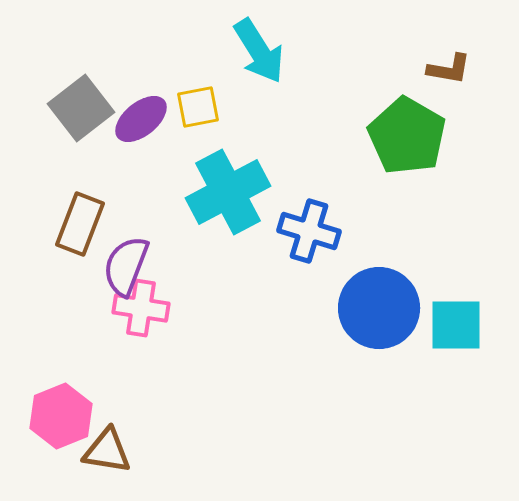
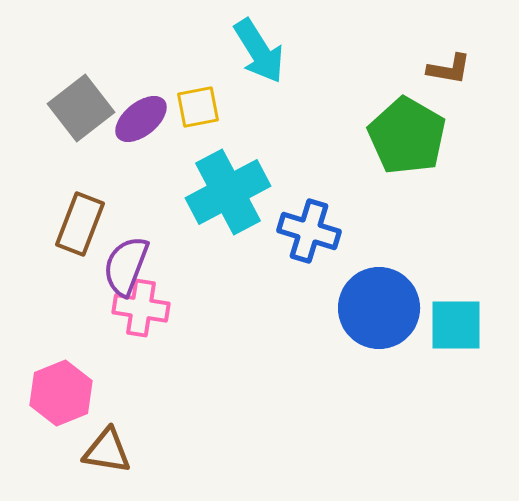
pink hexagon: moved 23 px up
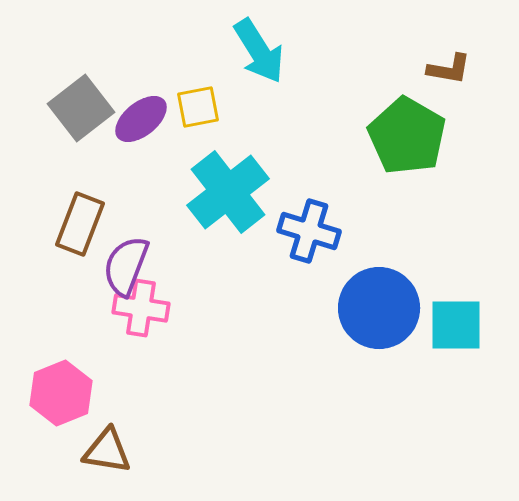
cyan cross: rotated 10 degrees counterclockwise
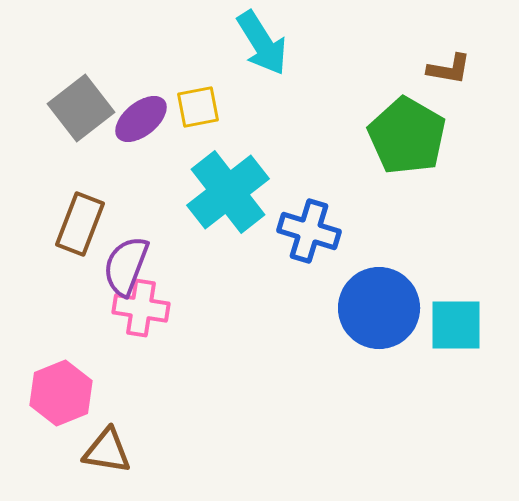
cyan arrow: moved 3 px right, 8 px up
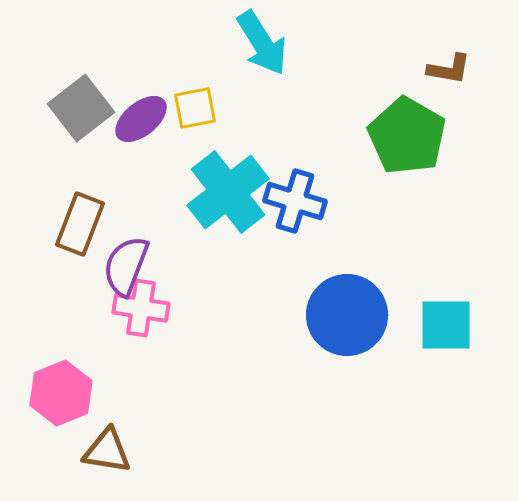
yellow square: moved 3 px left, 1 px down
blue cross: moved 14 px left, 30 px up
blue circle: moved 32 px left, 7 px down
cyan square: moved 10 px left
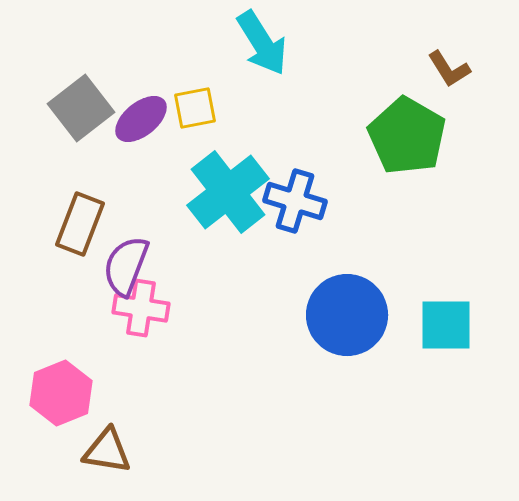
brown L-shape: rotated 48 degrees clockwise
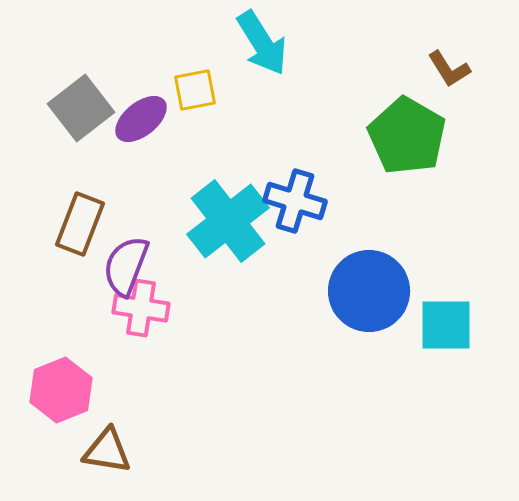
yellow square: moved 18 px up
cyan cross: moved 29 px down
blue circle: moved 22 px right, 24 px up
pink hexagon: moved 3 px up
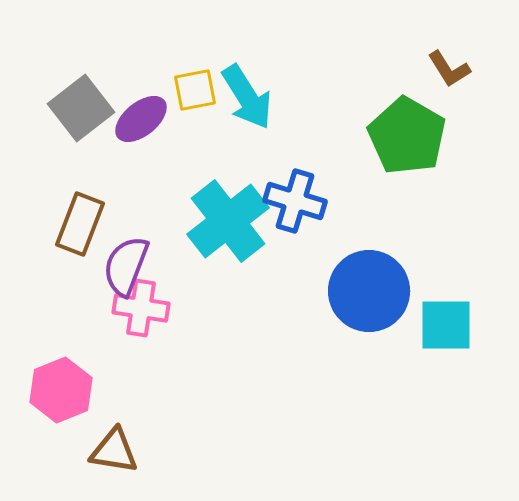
cyan arrow: moved 15 px left, 54 px down
brown triangle: moved 7 px right
